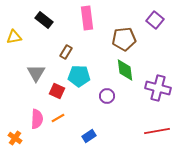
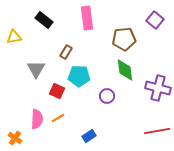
gray triangle: moved 4 px up
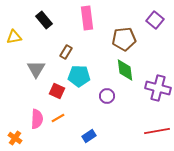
black rectangle: rotated 12 degrees clockwise
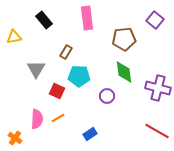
green diamond: moved 1 px left, 2 px down
red line: rotated 40 degrees clockwise
blue rectangle: moved 1 px right, 2 px up
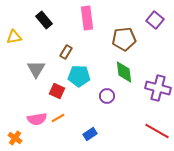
pink semicircle: rotated 78 degrees clockwise
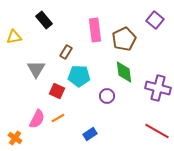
pink rectangle: moved 8 px right, 12 px down
brown pentagon: rotated 20 degrees counterclockwise
pink semicircle: rotated 54 degrees counterclockwise
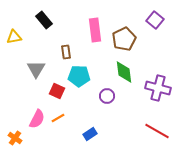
brown rectangle: rotated 40 degrees counterclockwise
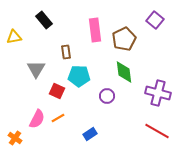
purple cross: moved 5 px down
